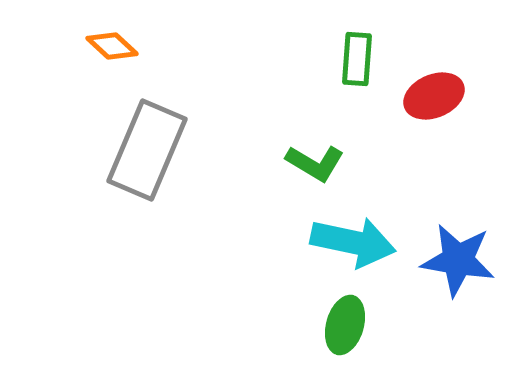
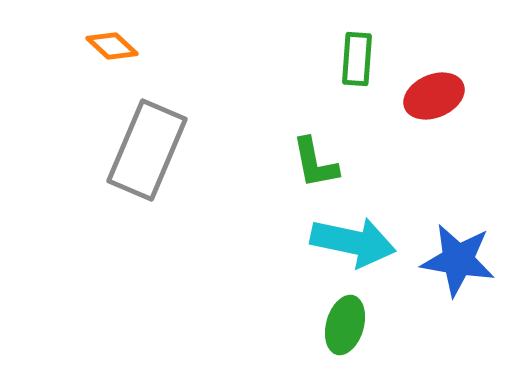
green L-shape: rotated 48 degrees clockwise
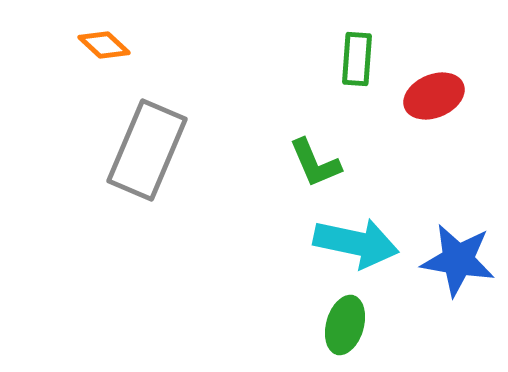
orange diamond: moved 8 px left, 1 px up
green L-shape: rotated 12 degrees counterclockwise
cyan arrow: moved 3 px right, 1 px down
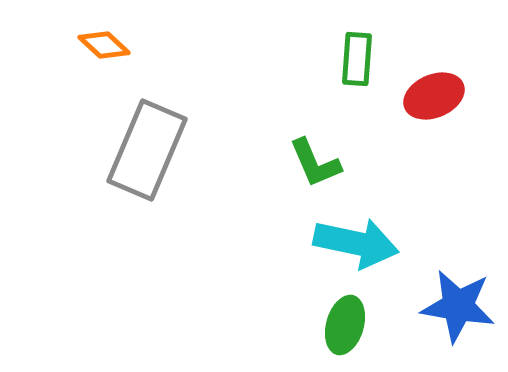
blue star: moved 46 px down
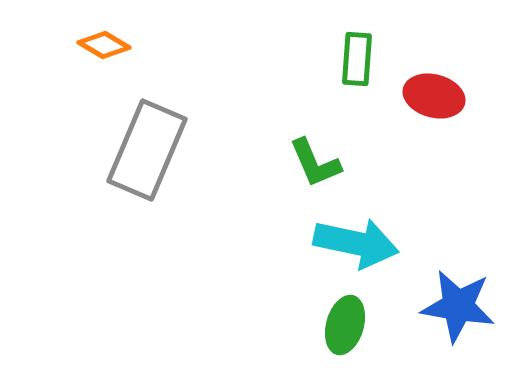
orange diamond: rotated 12 degrees counterclockwise
red ellipse: rotated 38 degrees clockwise
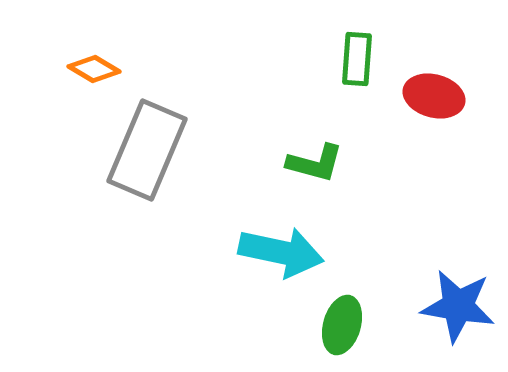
orange diamond: moved 10 px left, 24 px down
green L-shape: rotated 52 degrees counterclockwise
cyan arrow: moved 75 px left, 9 px down
green ellipse: moved 3 px left
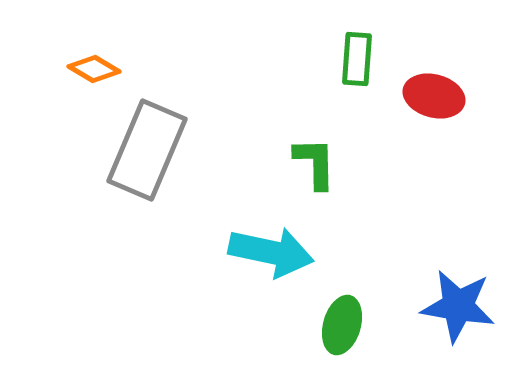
green L-shape: rotated 106 degrees counterclockwise
cyan arrow: moved 10 px left
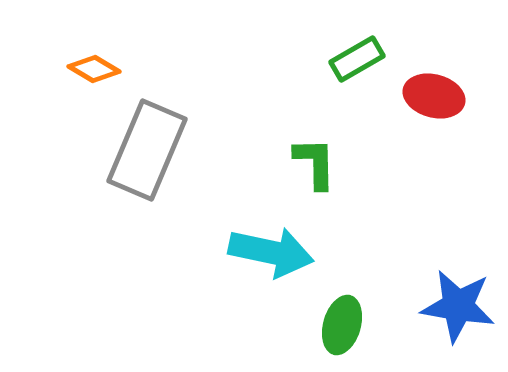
green rectangle: rotated 56 degrees clockwise
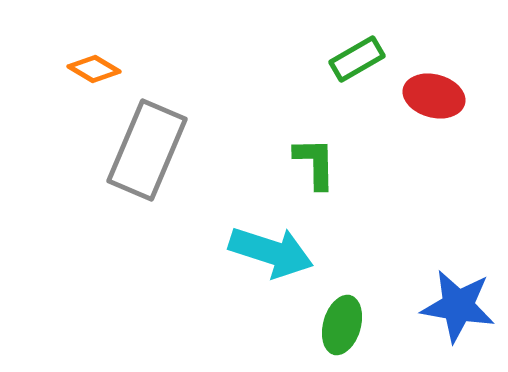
cyan arrow: rotated 6 degrees clockwise
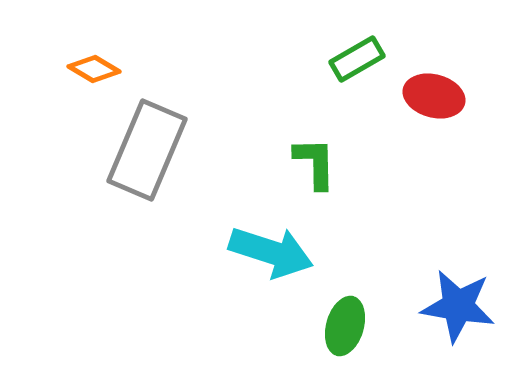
green ellipse: moved 3 px right, 1 px down
